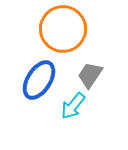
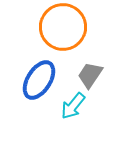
orange circle: moved 2 px up
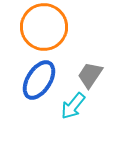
orange circle: moved 19 px left
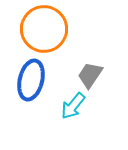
orange circle: moved 2 px down
blue ellipse: moved 8 px left; rotated 18 degrees counterclockwise
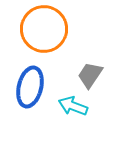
blue ellipse: moved 1 px left, 7 px down
cyan arrow: rotated 72 degrees clockwise
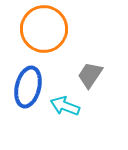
blue ellipse: moved 2 px left
cyan arrow: moved 8 px left
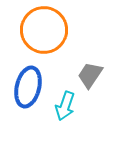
orange circle: moved 1 px down
cyan arrow: rotated 92 degrees counterclockwise
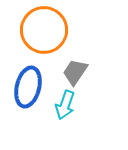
gray trapezoid: moved 15 px left, 3 px up
cyan arrow: moved 1 px up
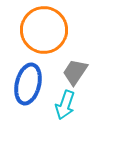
blue ellipse: moved 3 px up
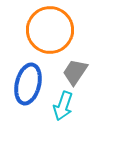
orange circle: moved 6 px right
cyan arrow: moved 2 px left, 1 px down
